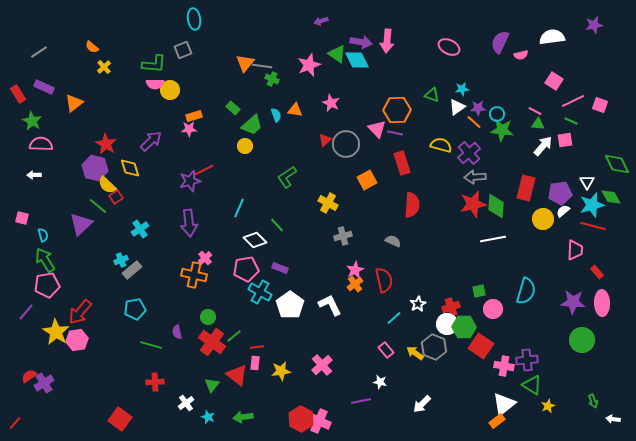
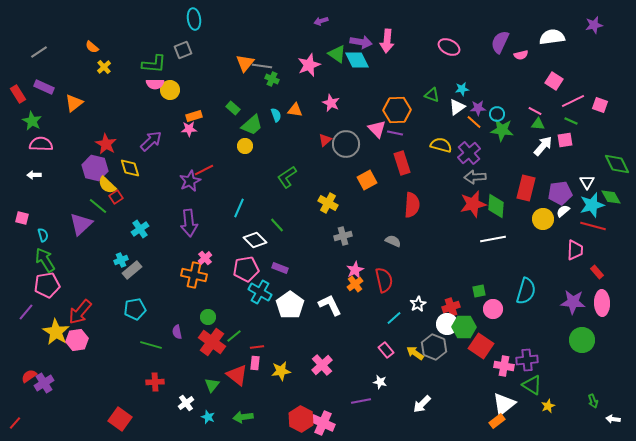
purple star at (190, 181): rotated 10 degrees counterclockwise
pink cross at (319, 421): moved 4 px right, 2 px down
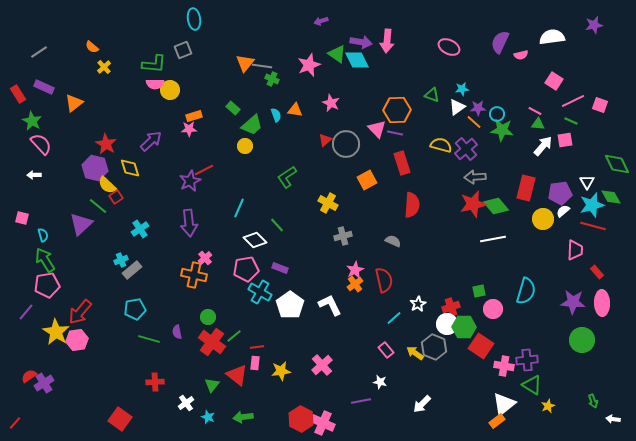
pink semicircle at (41, 144): rotated 45 degrees clockwise
purple cross at (469, 153): moved 3 px left, 4 px up
green diamond at (496, 206): rotated 45 degrees counterclockwise
green line at (151, 345): moved 2 px left, 6 px up
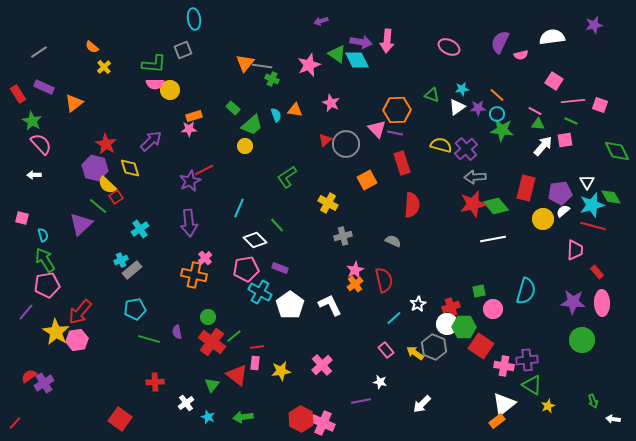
pink line at (573, 101): rotated 20 degrees clockwise
orange line at (474, 122): moved 23 px right, 27 px up
green diamond at (617, 164): moved 13 px up
